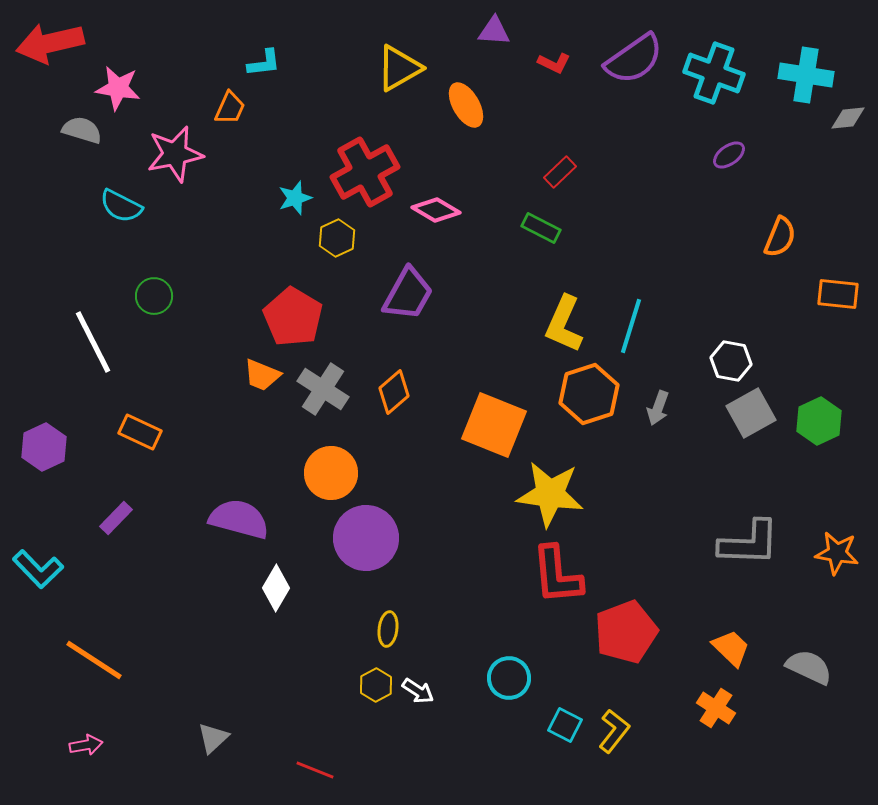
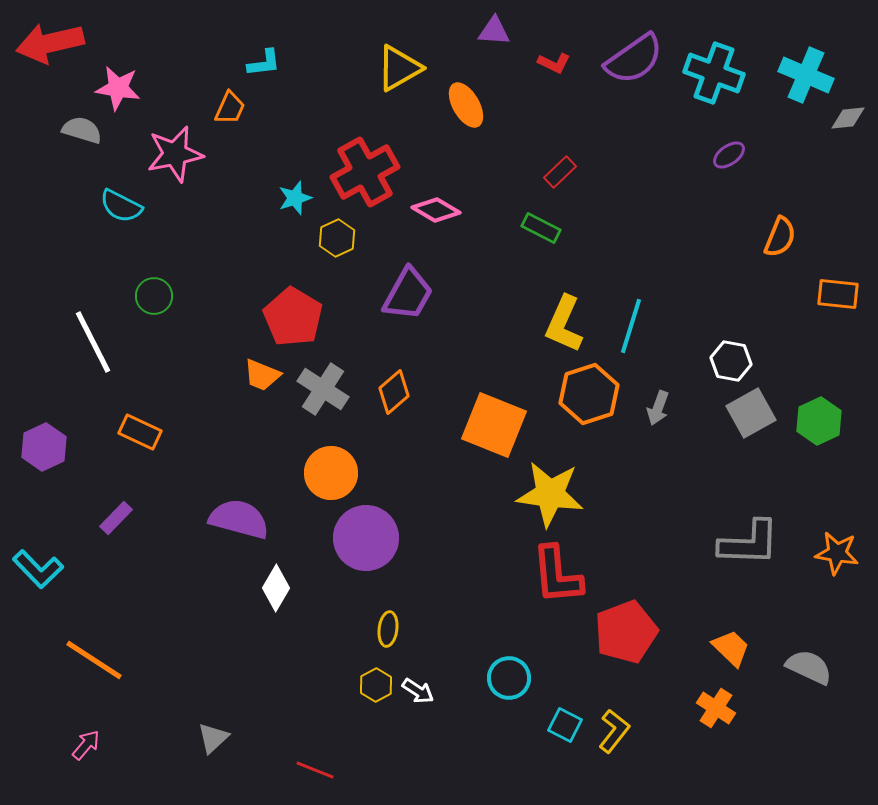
cyan cross at (806, 75): rotated 14 degrees clockwise
pink arrow at (86, 745): rotated 40 degrees counterclockwise
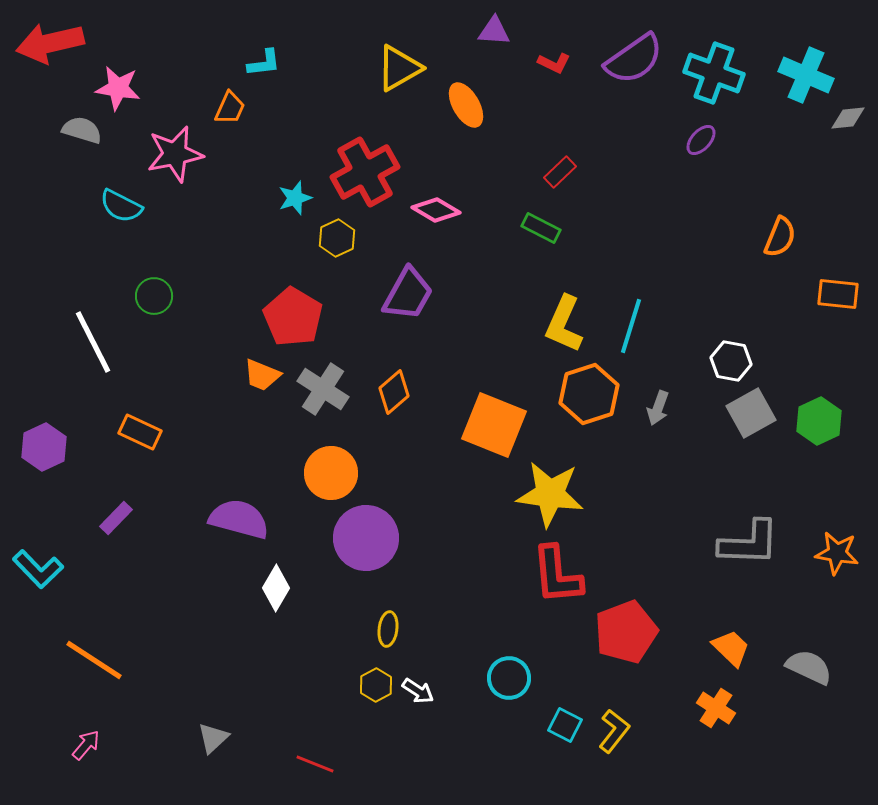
purple ellipse at (729, 155): moved 28 px left, 15 px up; rotated 12 degrees counterclockwise
red line at (315, 770): moved 6 px up
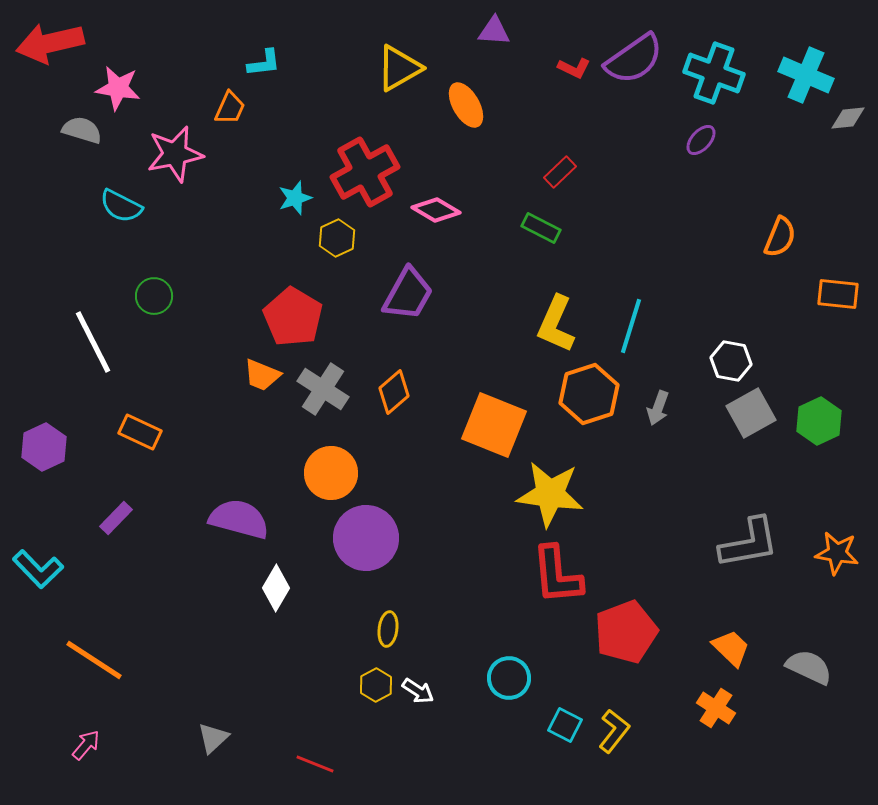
red L-shape at (554, 63): moved 20 px right, 5 px down
yellow L-shape at (564, 324): moved 8 px left
gray L-shape at (749, 543): rotated 12 degrees counterclockwise
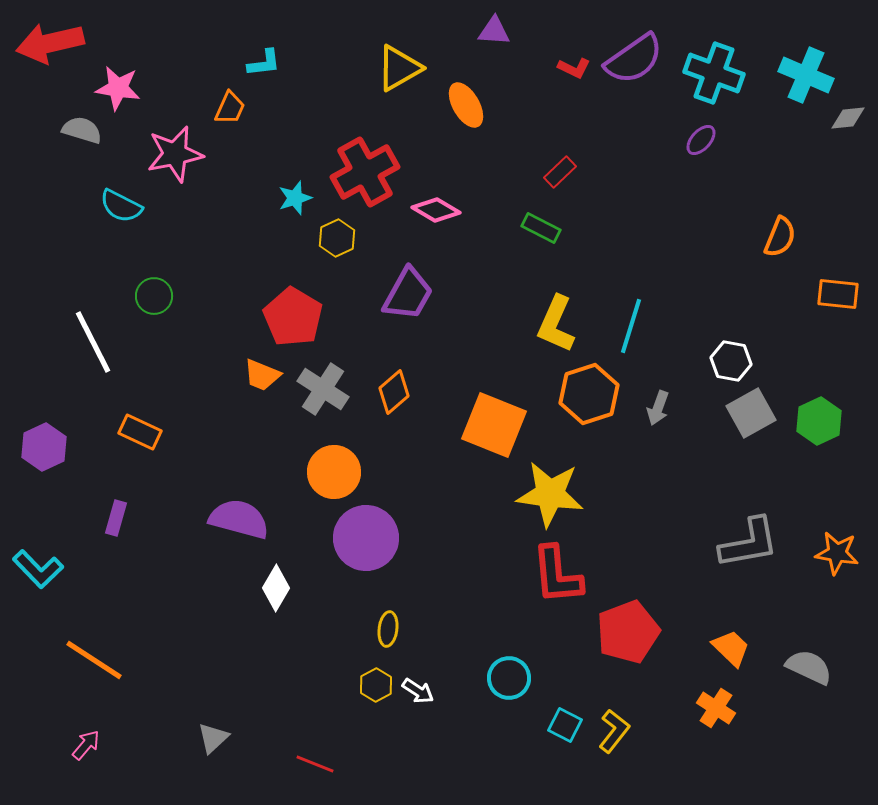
orange circle at (331, 473): moved 3 px right, 1 px up
purple rectangle at (116, 518): rotated 28 degrees counterclockwise
red pentagon at (626, 632): moved 2 px right
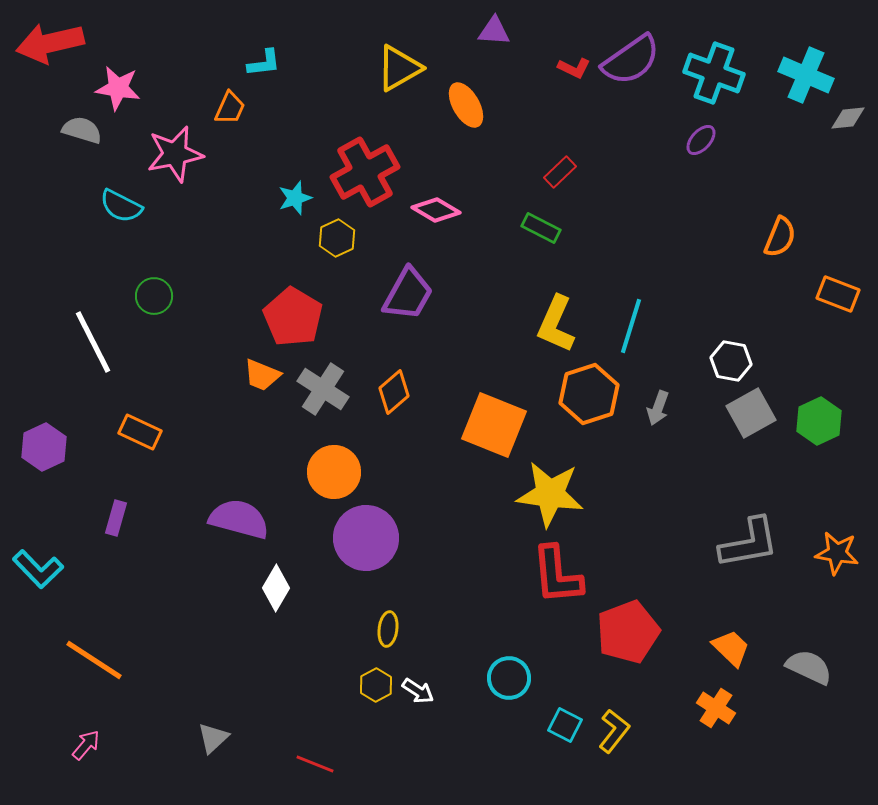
purple semicircle at (634, 59): moved 3 px left, 1 px down
orange rectangle at (838, 294): rotated 15 degrees clockwise
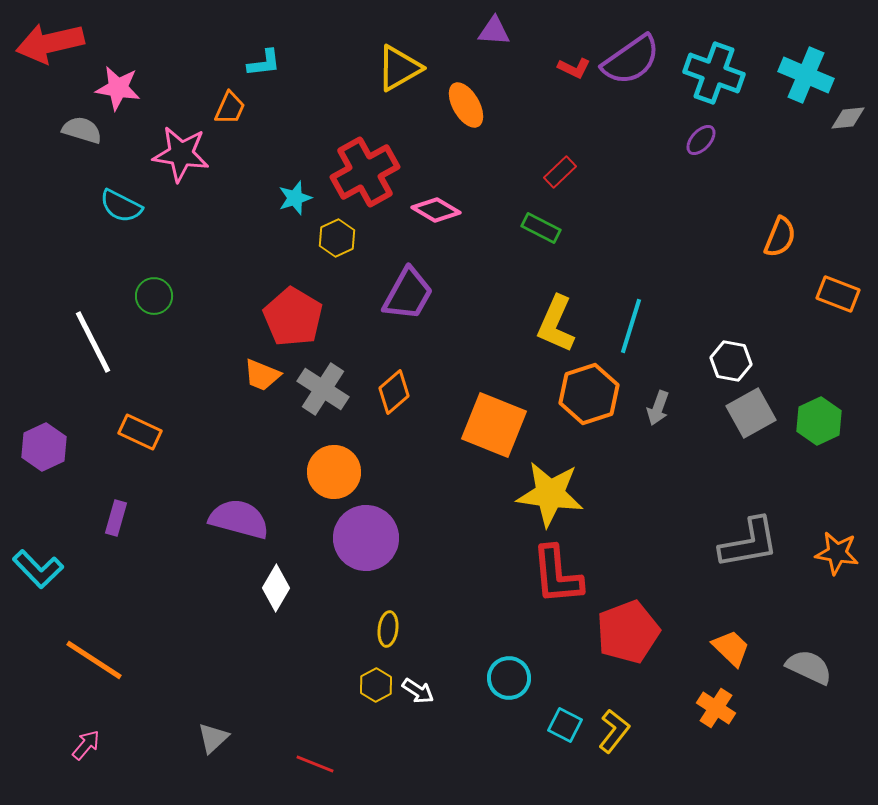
pink star at (175, 154): moved 6 px right; rotated 20 degrees clockwise
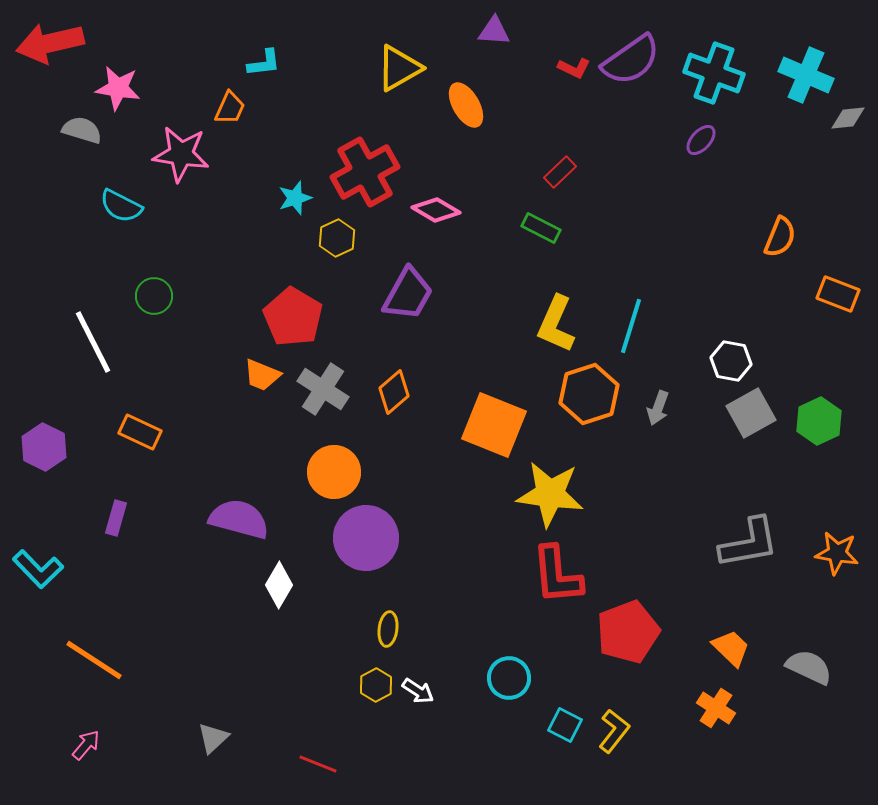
purple hexagon at (44, 447): rotated 9 degrees counterclockwise
white diamond at (276, 588): moved 3 px right, 3 px up
red line at (315, 764): moved 3 px right
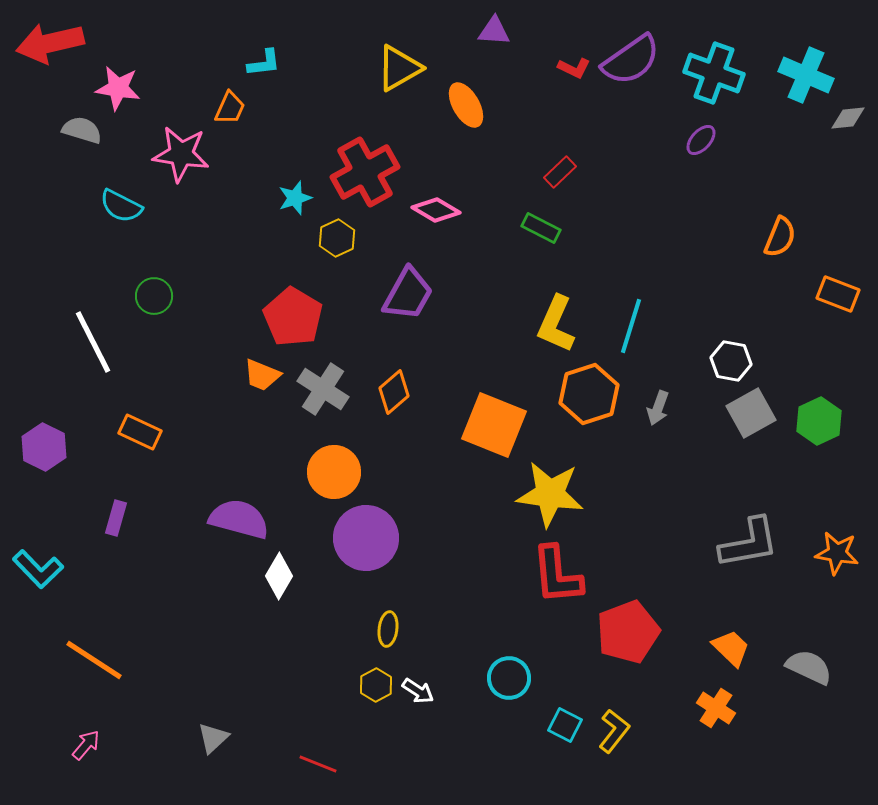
white diamond at (279, 585): moved 9 px up
